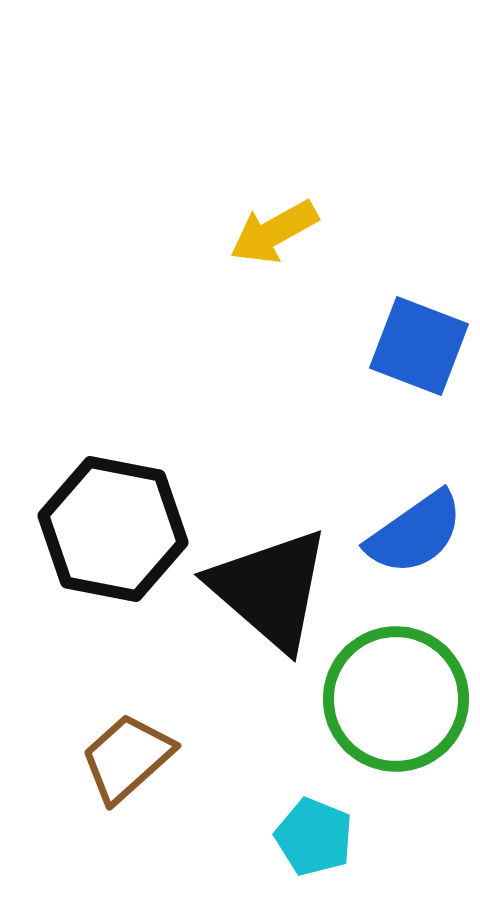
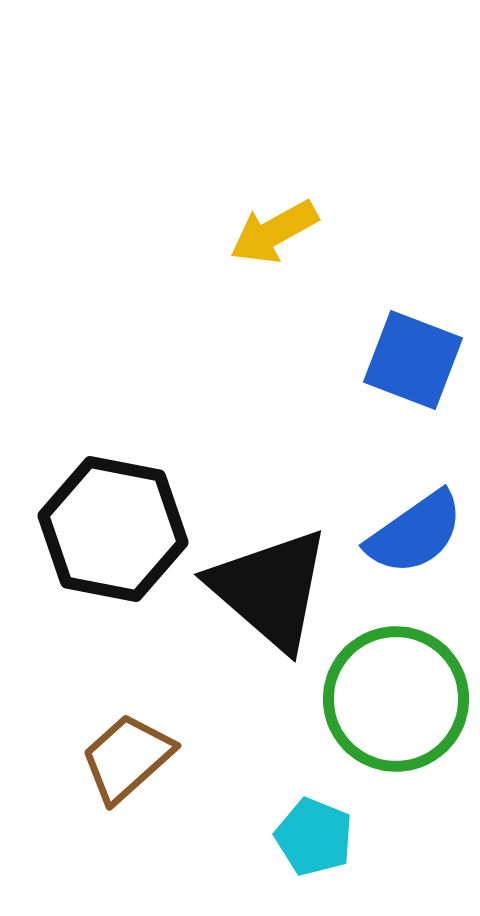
blue square: moved 6 px left, 14 px down
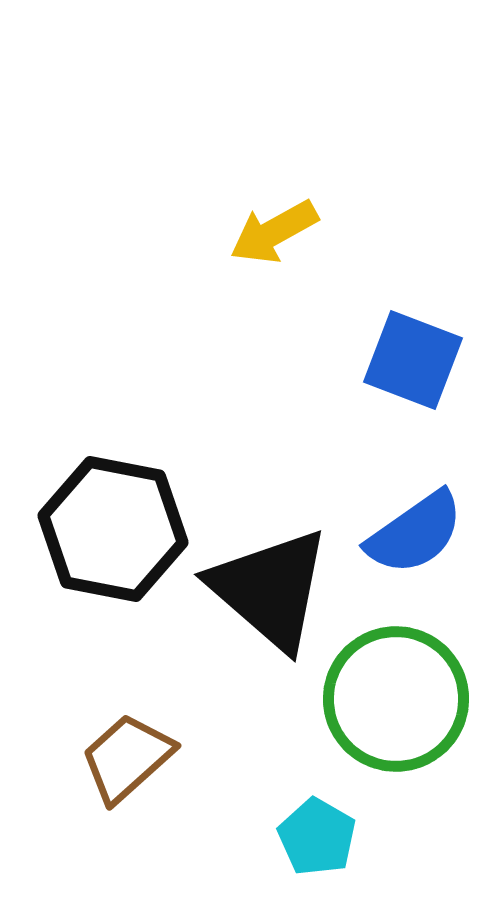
cyan pentagon: moved 3 px right; rotated 8 degrees clockwise
